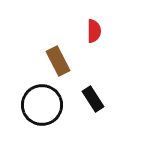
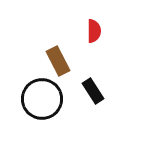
black rectangle: moved 8 px up
black circle: moved 6 px up
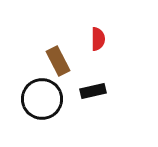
red semicircle: moved 4 px right, 8 px down
black rectangle: rotated 70 degrees counterclockwise
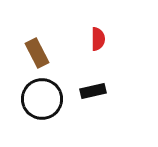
brown rectangle: moved 21 px left, 8 px up
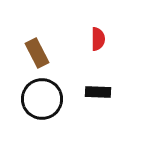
black rectangle: moved 5 px right, 1 px down; rotated 15 degrees clockwise
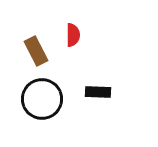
red semicircle: moved 25 px left, 4 px up
brown rectangle: moved 1 px left, 2 px up
